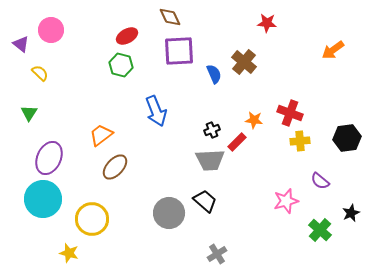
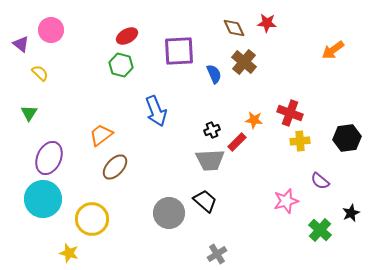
brown diamond: moved 64 px right, 11 px down
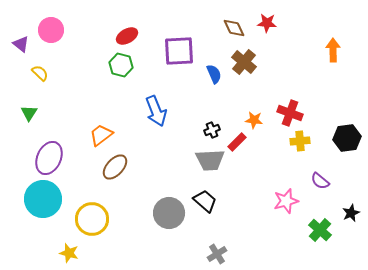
orange arrow: rotated 125 degrees clockwise
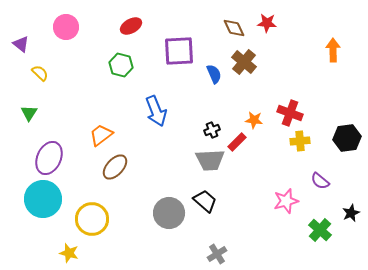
pink circle: moved 15 px right, 3 px up
red ellipse: moved 4 px right, 10 px up
